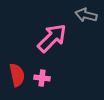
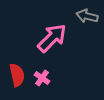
gray arrow: moved 1 px right, 1 px down
pink cross: rotated 28 degrees clockwise
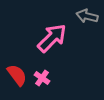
red semicircle: rotated 25 degrees counterclockwise
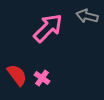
pink arrow: moved 4 px left, 10 px up
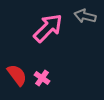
gray arrow: moved 2 px left
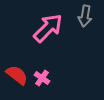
gray arrow: rotated 95 degrees counterclockwise
red semicircle: rotated 15 degrees counterclockwise
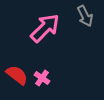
gray arrow: rotated 35 degrees counterclockwise
pink arrow: moved 3 px left
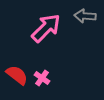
gray arrow: rotated 120 degrees clockwise
pink arrow: moved 1 px right
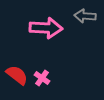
pink arrow: rotated 48 degrees clockwise
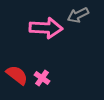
gray arrow: moved 7 px left, 1 px up; rotated 30 degrees counterclockwise
